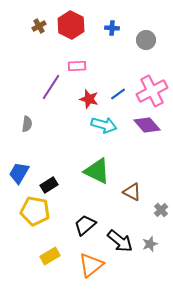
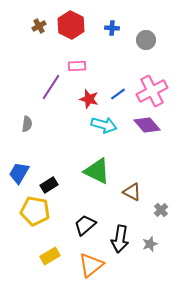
black arrow: moved 2 px up; rotated 60 degrees clockwise
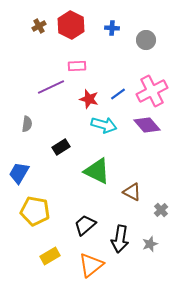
purple line: rotated 32 degrees clockwise
black rectangle: moved 12 px right, 38 px up
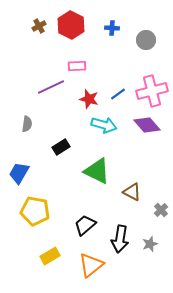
pink cross: rotated 12 degrees clockwise
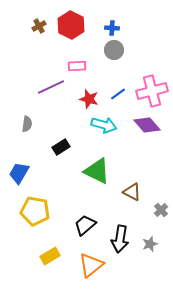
gray circle: moved 32 px left, 10 px down
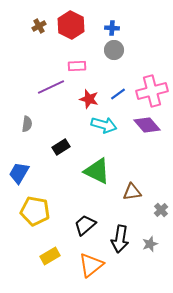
brown triangle: rotated 36 degrees counterclockwise
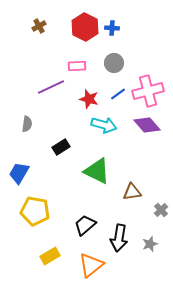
red hexagon: moved 14 px right, 2 px down
gray circle: moved 13 px down
pink cross: moved 4 px left
black arrow: moved 1 px left, 1 px up
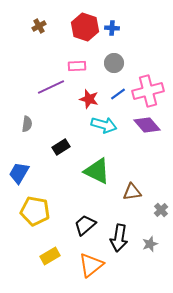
red hexagon: rotated 8 degrees counterclockwise
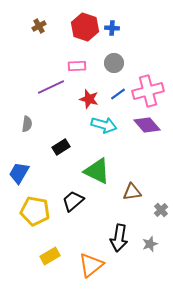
black trapezoid: moved 12 px left, 24 px up
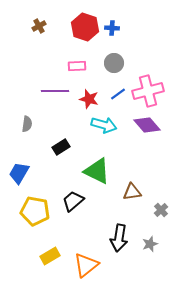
purple line: moved 4 px right, 4 px down; rotated 24 degrees clockwise
orange triangle: moved 5 px left
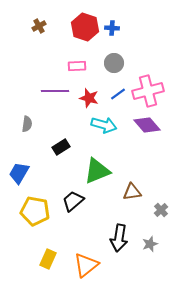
red star: moved 1 px up
green triangle: rotated 48 degrees counterclockwise
yellow rectangle: moved 2 px left, 3 px down; rotated 36 degrees counterclockwise
